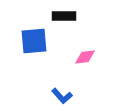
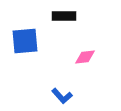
blue square: moved 9 px left
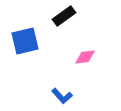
black rectangle: rotated 35 degrees counterclockwise
blue square: rotated 8 degrees counterclockwise
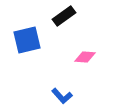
blue square: moved 2 px right, 1 px up
pink diamond: rotated 10 degrees clockwise
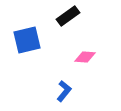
black rectangle: moved 4 px right
blue L-shape: moved 2 px right, 5 px up; rotated 100 degrees counterclockwise
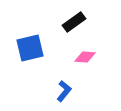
black rectangle: moved 6 px right, 6 px down
blue square: moved 3 px right, 8 px down
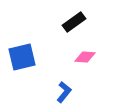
blue square: moved 8 px left, 9 px down
blue L-shape: moved 1 px down
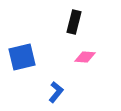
black rectangle: rotated 40 degrees counterclockwise
blue L-shape: moved 8 px left
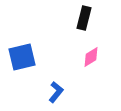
black rectangle: moved 10 px right, 4 px up
pink diamond: moved 6 px right; rotated 35 degrees counterclockwise
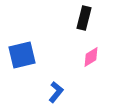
blue square: moved 2 px up
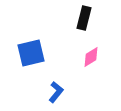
blue square: moved 9 px right, 2 px up
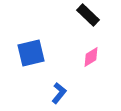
black rectangle: moved 4 px right, 3 px up; rotated 60 degrees counterclockwise
blue L-shape: moved 3 px right, 1 px down
